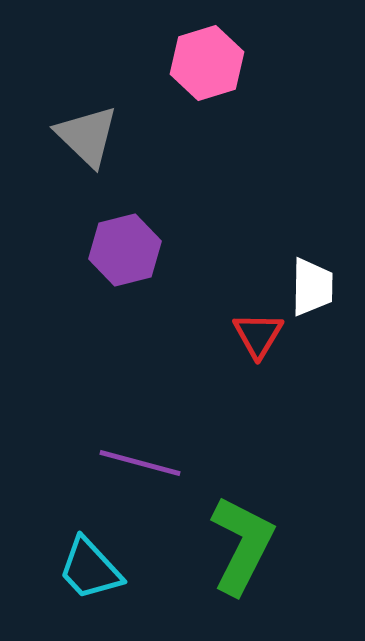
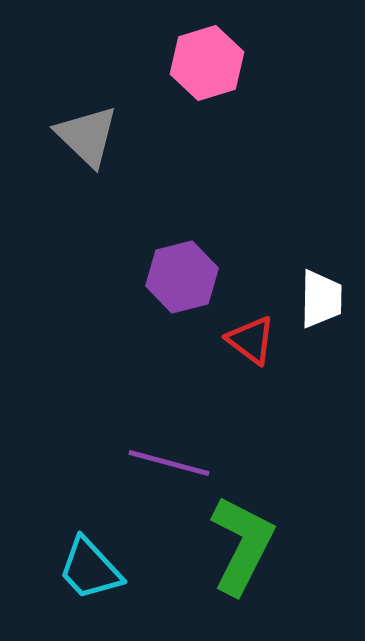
purple hexagon: moved 57 px right, 27 px down
white trapezoid: moved 9 px right, 12 px down
red triangle: moved 7 px left, 5 px down; rotated 24 degrees counterclockwise
purple line: moved 29 px right
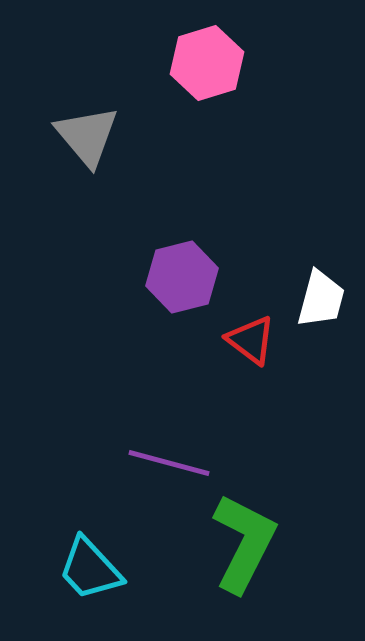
gray triangle: rotated 6 degrees clockwise
white trapezoid: rotated 14 degrees clockwise
green L-shape: moved 2 px right, 2 px up
